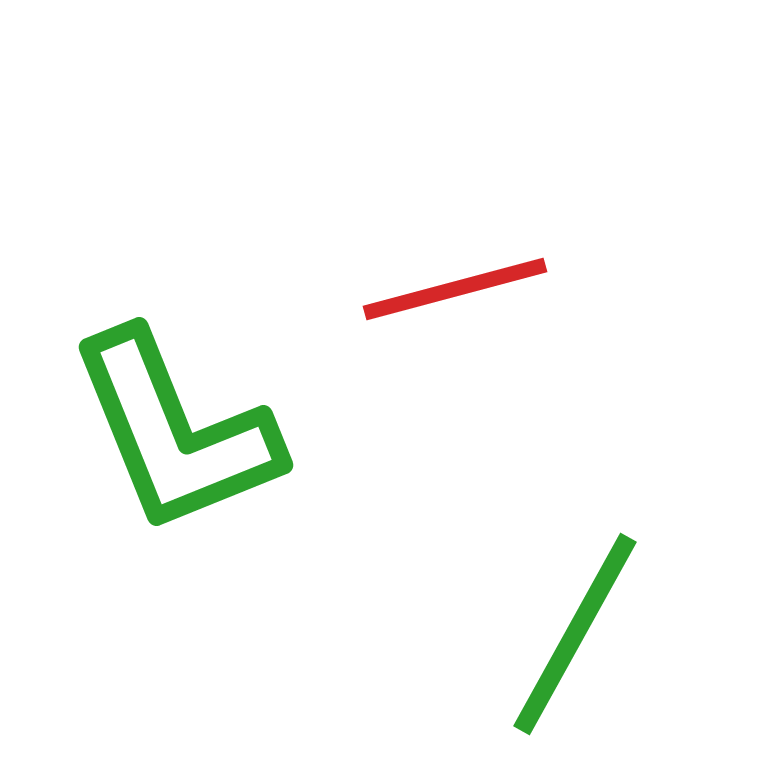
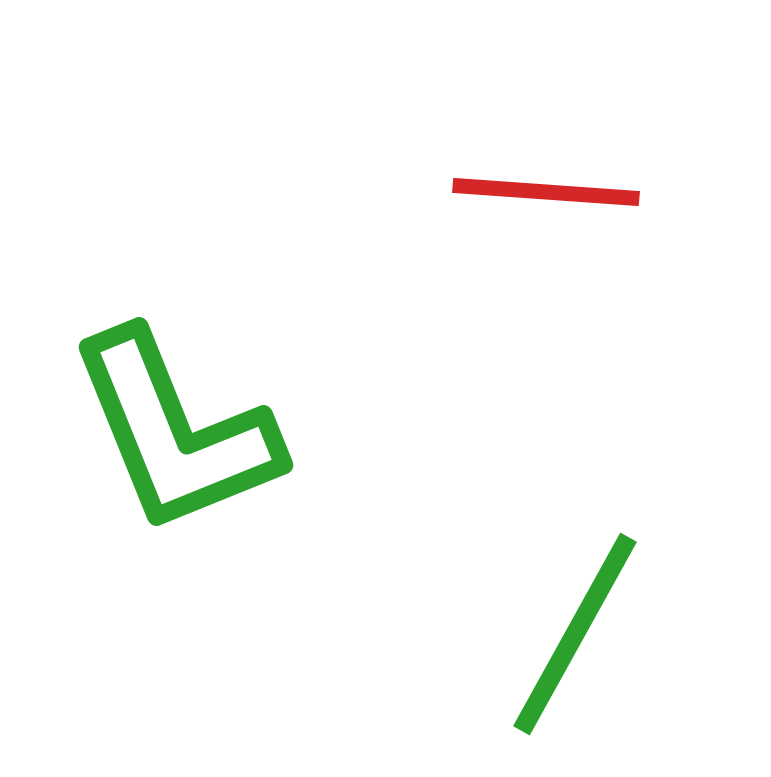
red line: moved 91 px right, 97 px up; rotated 19 degrees clockwise
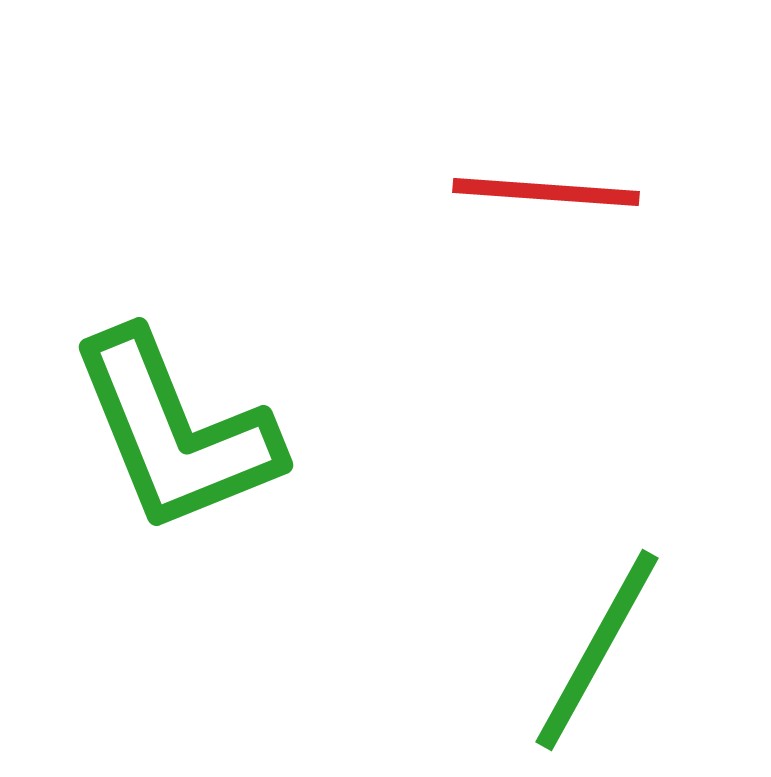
green line: moved 22 px right, 16 px down
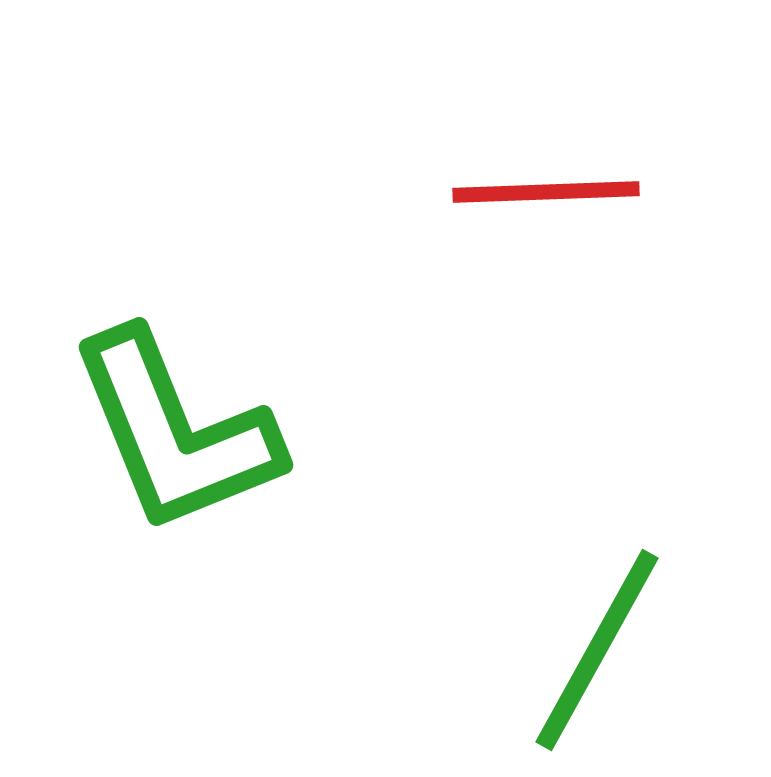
red line: rotated 6 degrees counterclockwise
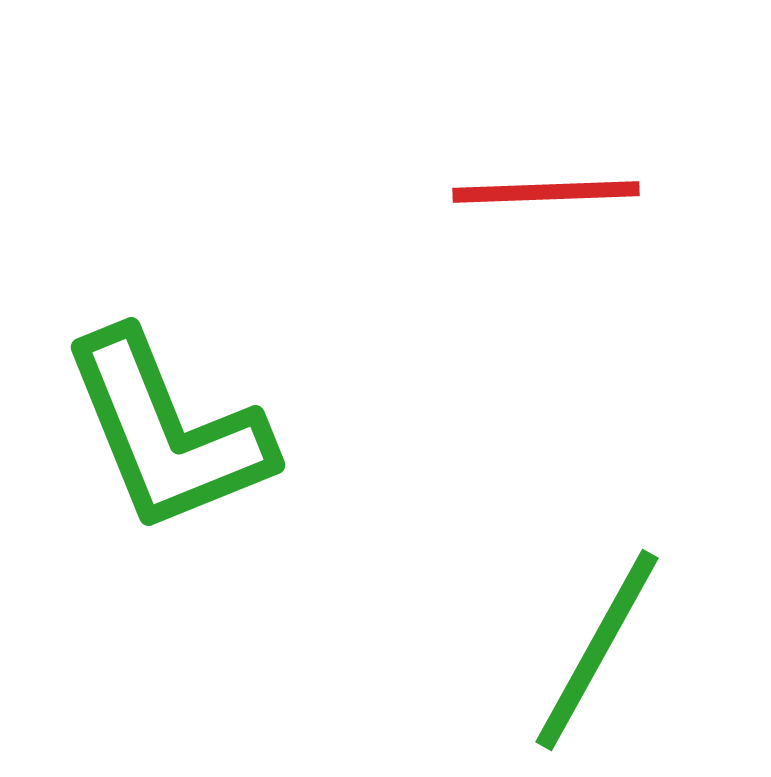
green L-shape: moved 8 px left
